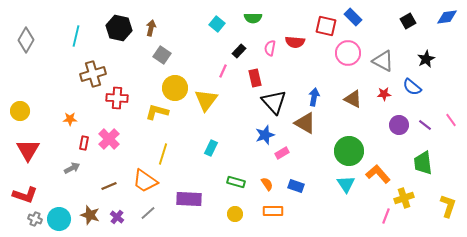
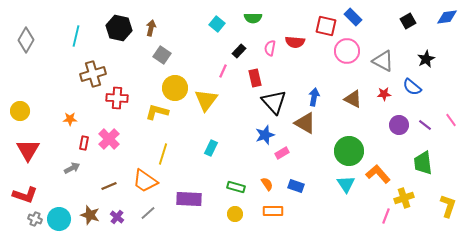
pink circle at (348, 53): moved 1 px left, 2 px up
green rectangle at (236, 182): moved 5 px down
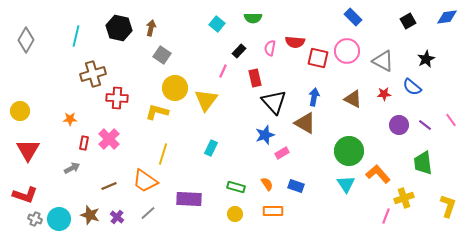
red square at (326, 26): moved 8 px left, 32 px down
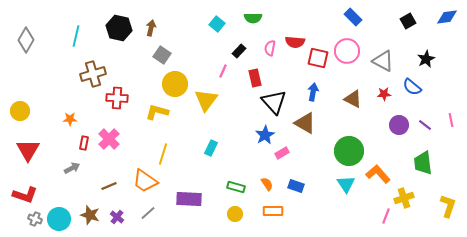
yellow circle at (175, 88): moved 4 px up
blue arrow at (314, 97): moved 1 px left, 5 px up
pink line at (451, 120): rotated 24 degrees clockwise
blue star at (265, 135): rotated 12 degrees counterclockwise
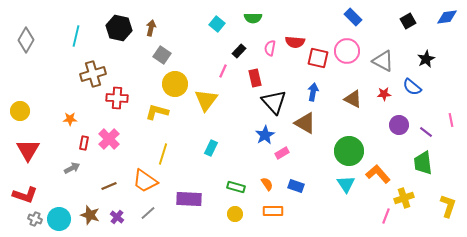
purple line at (425, 125): moved 1 px right, 7 px down
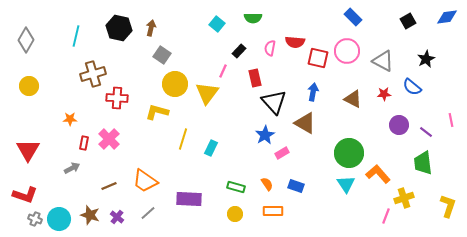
yellow triangle at (206, 100): moved 1 px right, 7 px up
yellow circle at (20, 111): moved 9 px right, 25 px up
green circle at (349, 151): moved 2 px down
yellow line at (163, 154): moved 20 px right, 15 px up
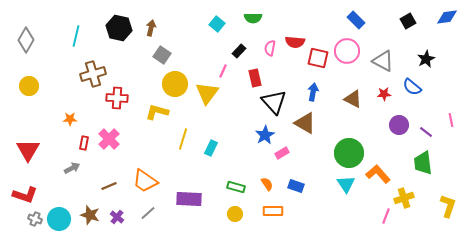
blue rectangle at (353, 17): moved 3 px right, 3 px down
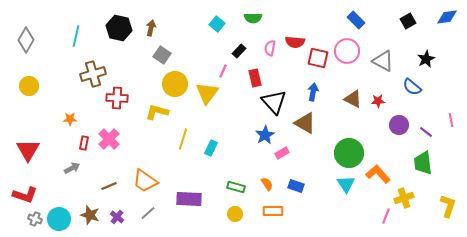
red star at (384, 94): moved 6 px left, 7 px down
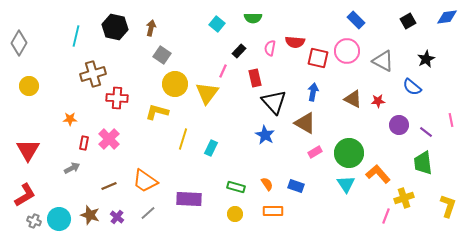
black hexagon at (119, 28): moved 4 px left, 1 px up
gray diamond at (26, 40): moved 7 px left, 3 px down
blue star at (265, 135): rotated 12 degrees counterclockwise
pink rectangle at (282, 153): moved 33 px right, 1 px up
red L-shape at (25, 195): rotated 50 degrees counterclockwise
gray cross at (35, 219): moved 1 px left, 2 px down
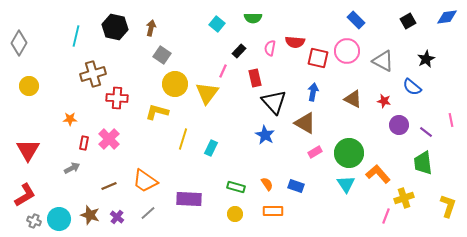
red star at (378, 101): moved 6 px right; rotated 16 degrees clockwise
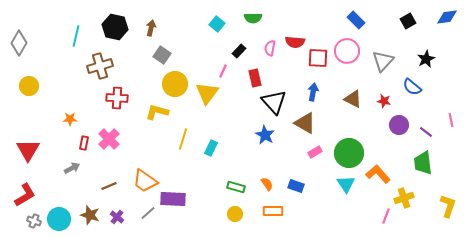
red square at (318, 58): rotated 10 degrees counterclockwise
gray triangle at (383, 61): rotated 45 degrees clockwise
brown cross at (93, 74): moved 7 px right, 8 px up
purple rectangle at (189, 199): moved 16 px left
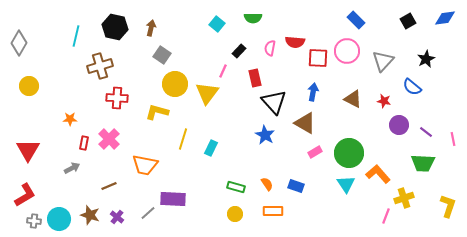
blue diamond at (447, 17): moved 2 px left, 1 px down
pink line at (451, 120): moved 2 px right, 19 px down
green trapezoid at (423, 163): rotated 80 degrees counterclockwise
orange trapezoid at (145, 181): moved 16 px up; rotated 24 degrees counterclockwise
gray cross at (34, 221): rotated 16 degrees counterclockwise
